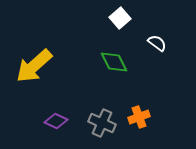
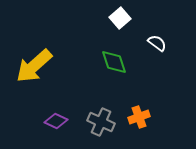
green diamond: rotated 8 degrees clockwise
gray cross: moved 1 px left, 1 px up
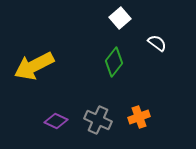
green diamond: rotated 56 degrees clockwise
yellow arrow: rotated 15 degrees clockwise
gray cross: moved 3 px left, 2 px up
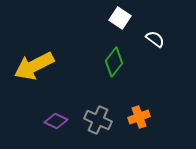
white square: rotated 15 degrees counterclockwise
white semicircle: moved 2 px left, 4 px up
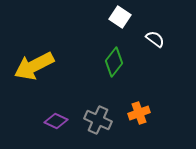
white square: moved 1 px up
orange cross: moved 4 px up
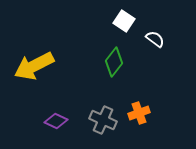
white square: moved 4 px right, 4 px down
gray cross: moved 5 px right
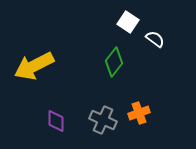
white square: moved 4 px right, 1 px down
purple diamond: rotated 65 degrees clockwise
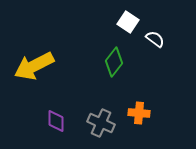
orange cross: rotated 25 degrees clockwise
gray cross: moved 2 px left, 3 px down
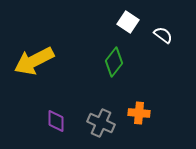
white semicircle: moved 8 px right, 4 px up
yellow arrow: moved 5 px up
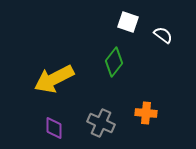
white square: rotated 15 degrees counterclockwise
yellow arrow: moved 20 px right, 18 px down
orange cross: moved 7 px right
purple diamond: moved 2 px left, 7 px down
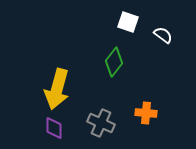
yellow arrow: moved 3 px right, 10 px down; rotated 48 degrees counterclockwise
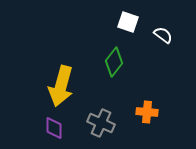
yellow arrow: moved 4 px right, 3 px up
orange cross: moved 1 px right, 1 px up
